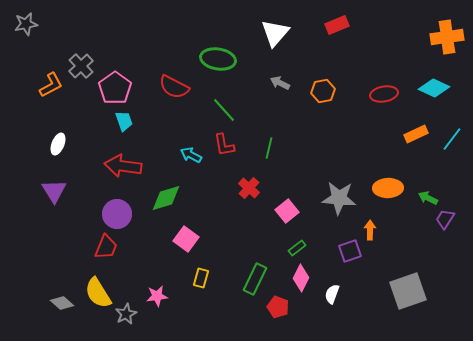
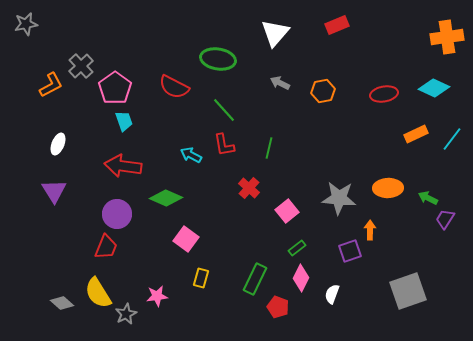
green diamond at (166, 198): rotated 40 degrees clockwise
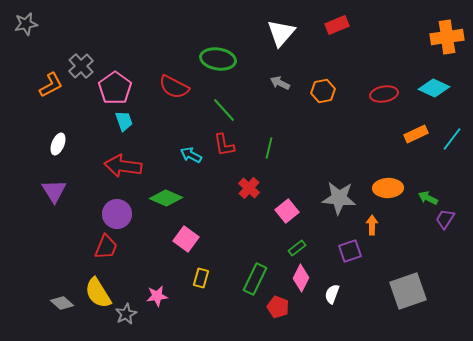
white triangle at (275, 33): moved 6 px right
orange arrow at (370, 230): moved 2 px right, 5 px up
